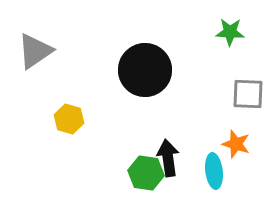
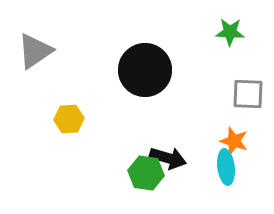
yellow hexagon: rotated 20 degrees counterclockwise
orange star: moved 2 px left, 3 px up
black arrow: rotated 114 degrees clockwise
cyan ellipse: moved 12 px right, 4 px up
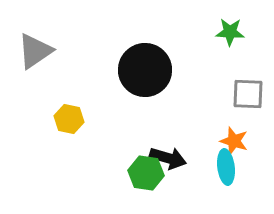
yellow hexagon: rotated 16 degrees clockwise
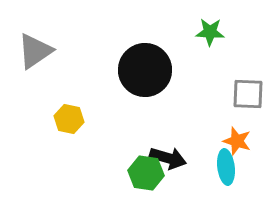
green star: moved 20 px left
orange star: moved 3 px right
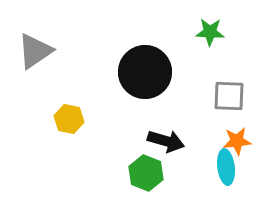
black circle: moved 2 px down
gray square: moved 19 px left, 2 px down
orange star: rotated 24 degrees counterclockwise
black arrow: moved 2 px left, 17 px up
green hexagon: rotated 12 degrees clockwise
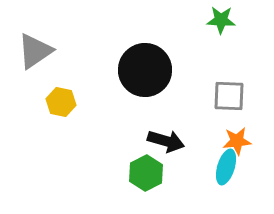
green star: moved 11 px right, 12 px up
black circle: moved 2 px up
yellow hexagon: moved 8 px left, 17 px up
cyan ellipse: rotated 24 degrees clockwise
green hexagon: rotated 12 degrees clockwise
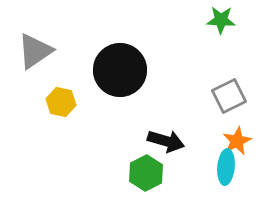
black circle: moved 25 px left
gray square: rotated 28 degrees counterclockwise
orange star: rotated 20 degrees counterclockwise
cyan ellipse: rotated 12 degrees counterclockwise
